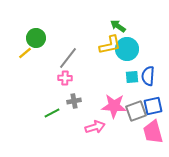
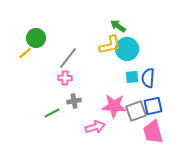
blue semicircle: moved 2 px down
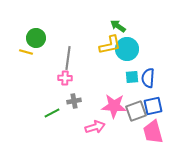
yellow line: moved 1 px right, 1 px up; rotated 56 degrees clockwise
gray line: rotated 30 degrees counterclockwise
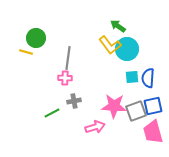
yellow L-shape: rotated 65 degrees clockwise
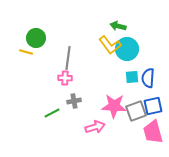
green arrow: rotated 21 degrees counterclockwise
